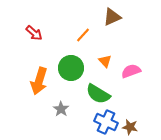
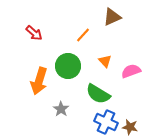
green circle: moved 3 px left, 2 px up
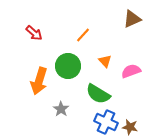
brown triangle: moved 20 px right, 2 px down
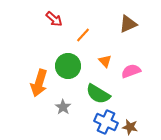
brown triangle: moved 4 px left, 5 px down
red arrow: moved 20 px right, 14 px up
orange arrow: moved 2 px down
gray star: moved 2 px right, 2 px up
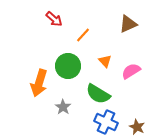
pink semicircle: rotated 12 degrees counterclockwise
brown star: moved 7 px right; rotated 14 degrees clockwise
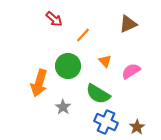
brown star: rotated 14 degrees clockwise
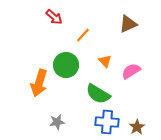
red arrow: moved 2 px up
green circle: moved 2 px left, 1 px up
gray star: moved 6 px left, 15 px down; rotated 28 degrees clockwise
blue cross: moved 1 px right; rotated 20 degrees counterclockwise
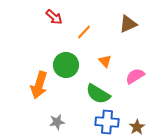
orange line: moved 1 px right, 3 px up
pink semicircle: moved 4 px right, 5 px down
orange arrow: moved 2 px down
